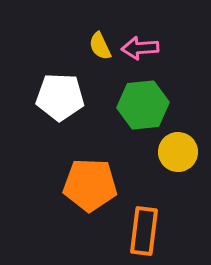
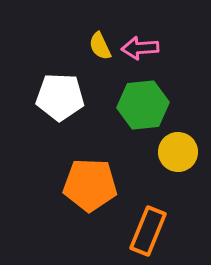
orange rectangle: moved 4 px right; rotated 15 degrees clockwise
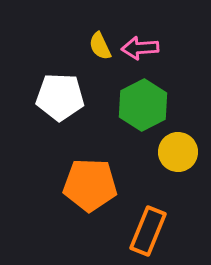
green hexagon: rotated 21 degrees counterclockwise
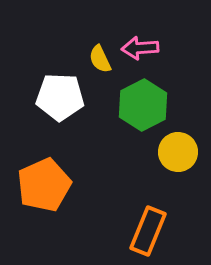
yellow semicircle: moved 13 px down
orange pentagon: moved 46 px left; rotated 26 degrees counterclockwise
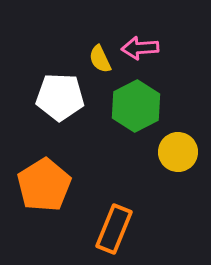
green hexagon: moved 7 px left, 1 px down
orange pentagon: rotated 8 degrees counterclockwise
orange rectangle: moved 34 px left, 2 px up
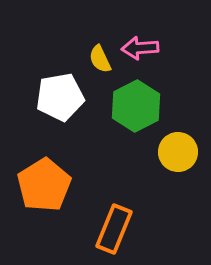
white pentagon: rotated 12 degrees counterclockwise
